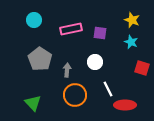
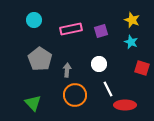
purple square: moved 1 px right, 2 px up; rotated 24 degrees counterclockwise
white circle: moved 4 px right, 2 px down
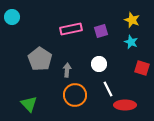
cyan circle: moved 22 px left, 3 px up
green triangle: moved 4 px left, 1 px down
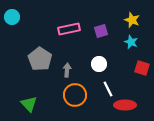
pink rectangle: moved 2 px left
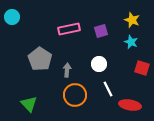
red ellipse: moved 5 px right; rotated 10 degrees clockwise
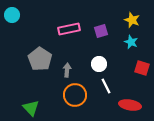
cyan circle: moved 2 px up
white line: moved 2 px left, 3 px up
green triangle: moved 2 px right, 4 px down
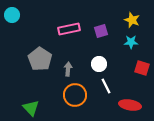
cyan star: rotated 24 degrees counterclockwise
gray arrow: moved 1 px right, 1 px up
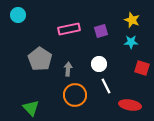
cyan circle: moved 6 px right
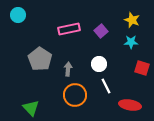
purple square: rotated 24 degrees counterclockwise
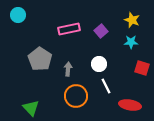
orange circle: moved 1 px right, 1 px down
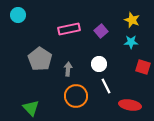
red square: moved 1 px right, 1 px up
